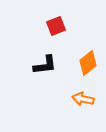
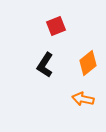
black L-shape: rotated 130 degrees clockwise
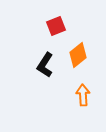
orange diamond: moved 10 px left, 8 px up
orange arrow: moved 4 px up; rotated 75 degrees clockwise
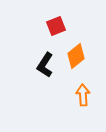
orange diamond: moved 2 px left, 1 px down
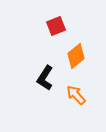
black L-shape: moved 13 px down
orange arrow: moved 7 px left; rotated 40 degrees counterclockwise
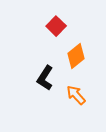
red square: rotated 24 degrees counterclockwise
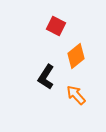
red square: rotated 18 degrees counterclockwise
black L-shape: moved 1 px right, 1 px up
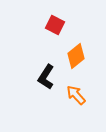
red square: moved 1 px left, 1 px up
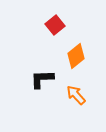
red square: rotated 24 degrees clockwise
black L-shape: moved 4 px left, 2 px down; rotated 55 degrees clockwise
